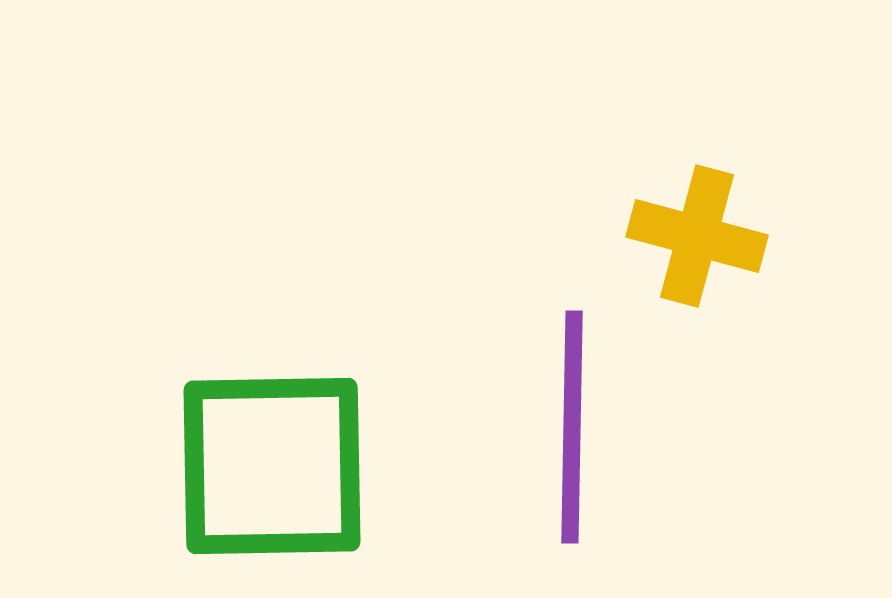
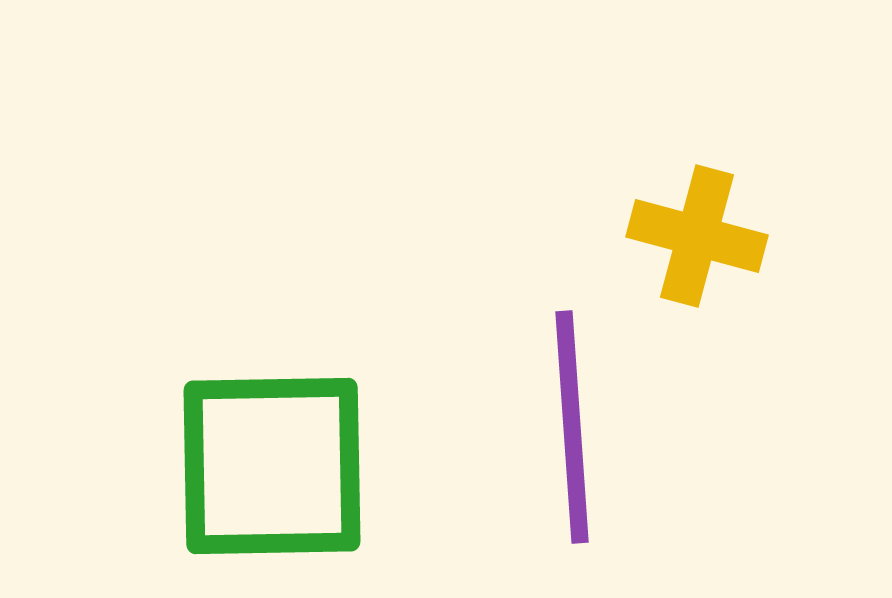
purple line: rotated 5 degrees counterclockwise
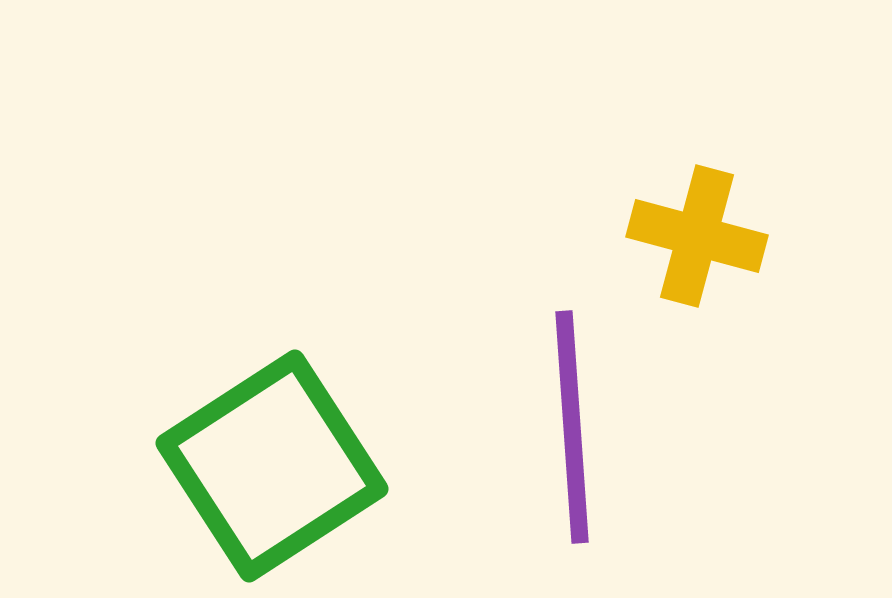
green square: rotated 32 degrees counterclockwise
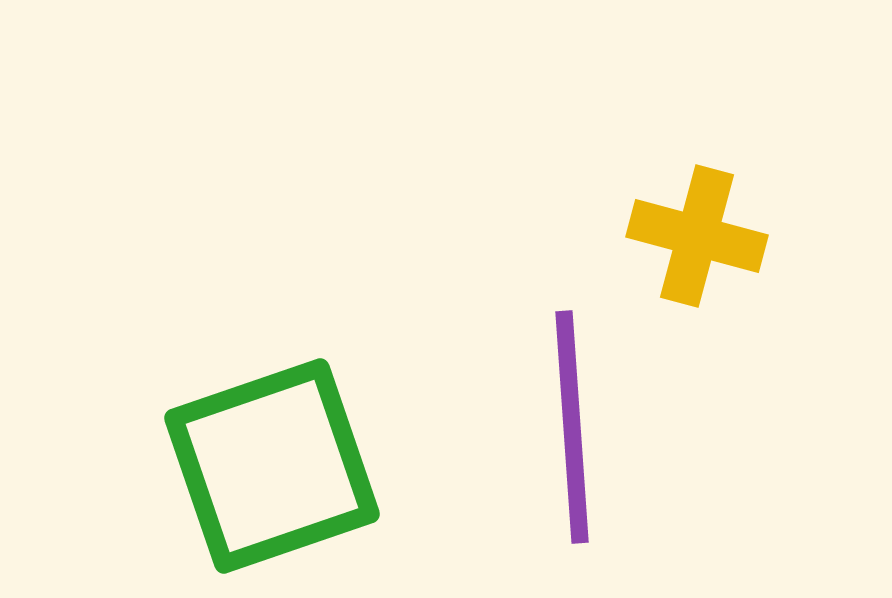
green square: rotated 14 degrees clockwise
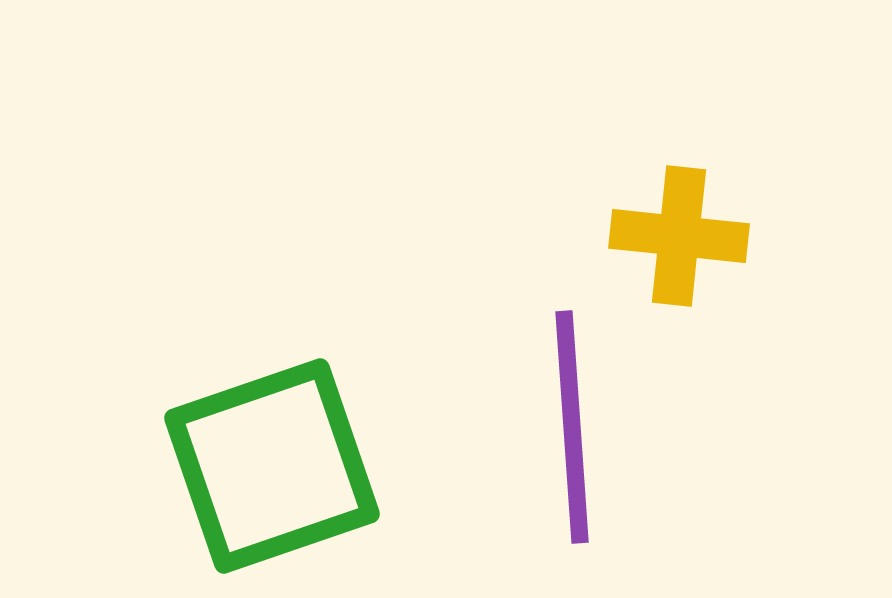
yellow cross: moved 18 px left; rotated 9 degrees counterclockwise
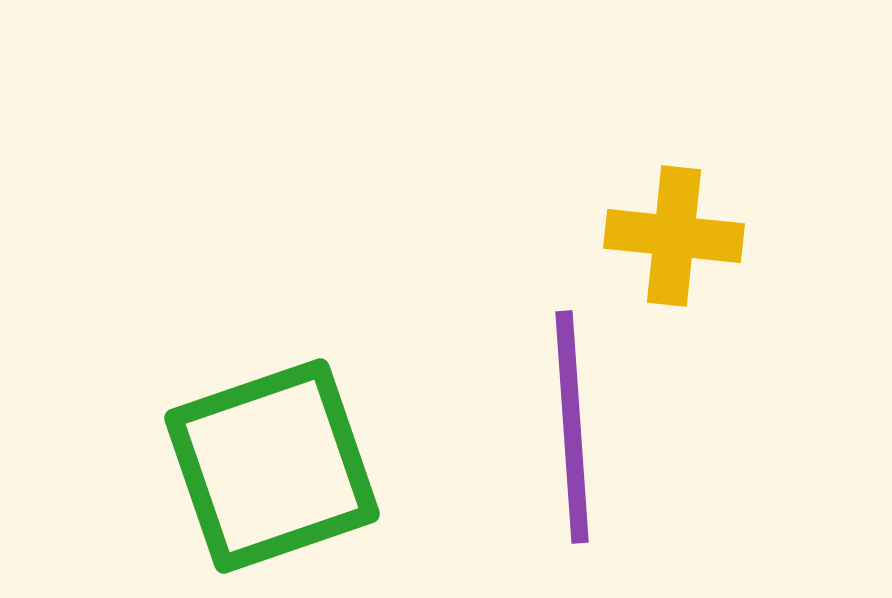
yellow cross: moved 5 px left
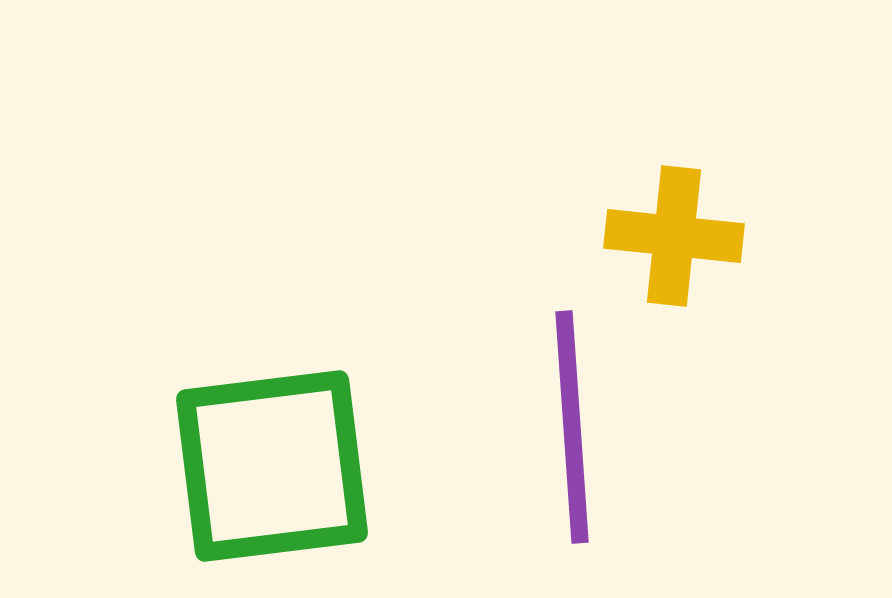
green square: rotated 12 degrees clockwise
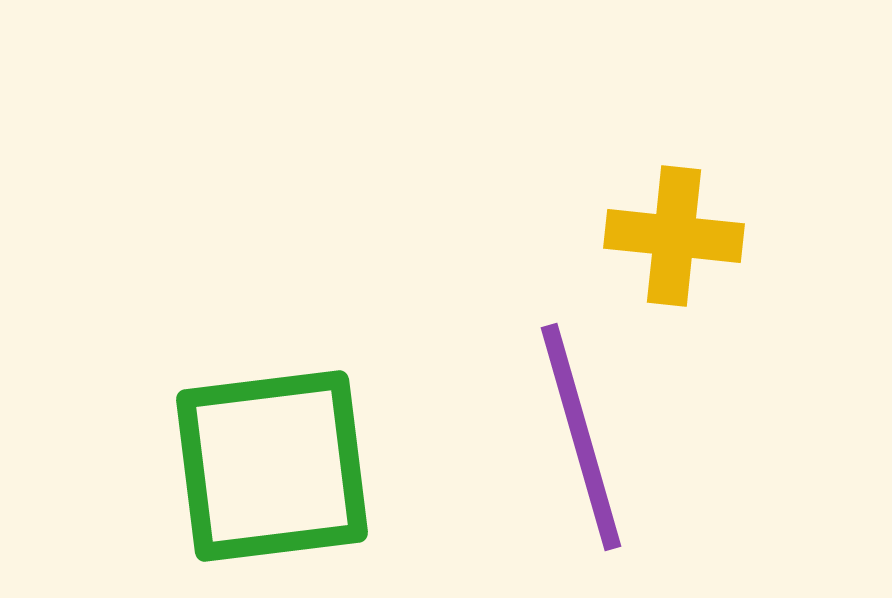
purple line: moved 9 px right, 10 px down; rotated 12 degrees counterclockwise
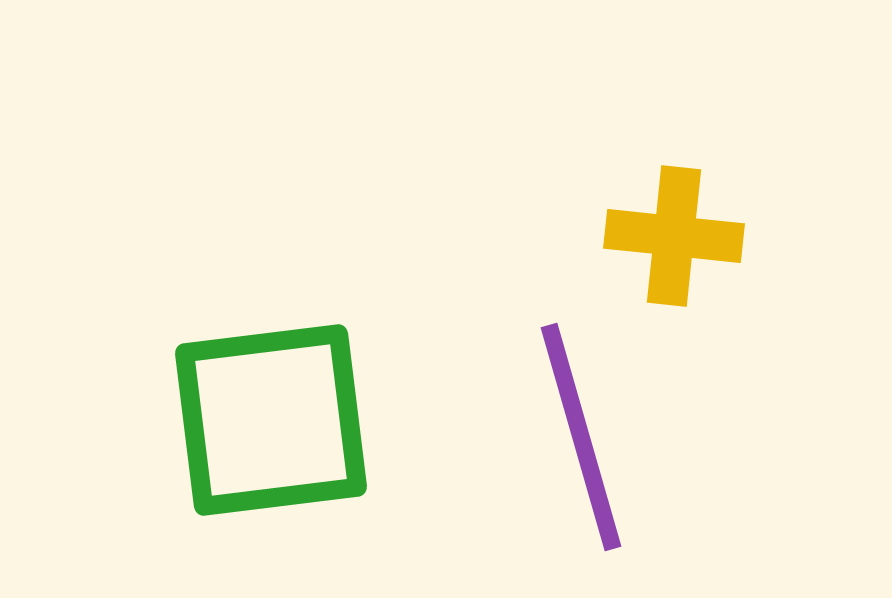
green square: moved 1 px left, 46 px up
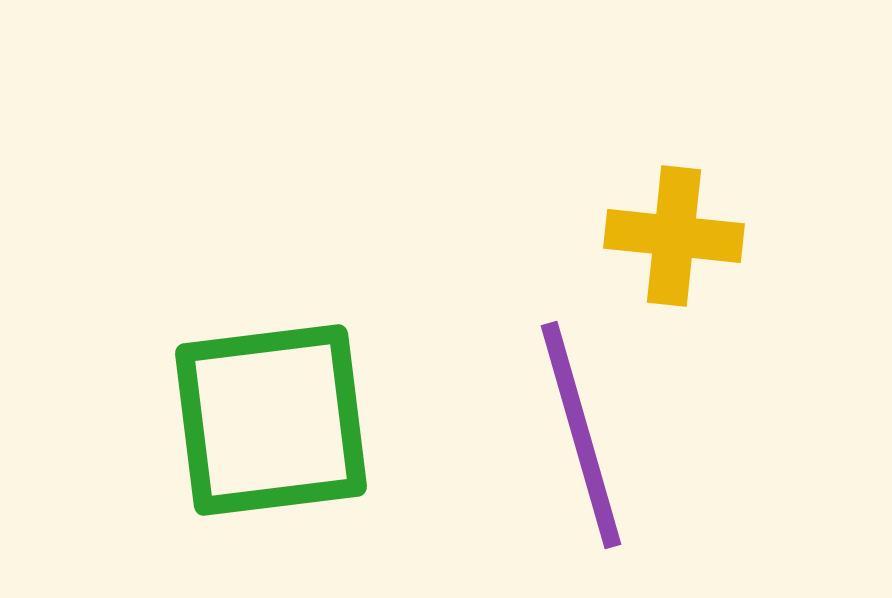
purple line: moved 2 px up
